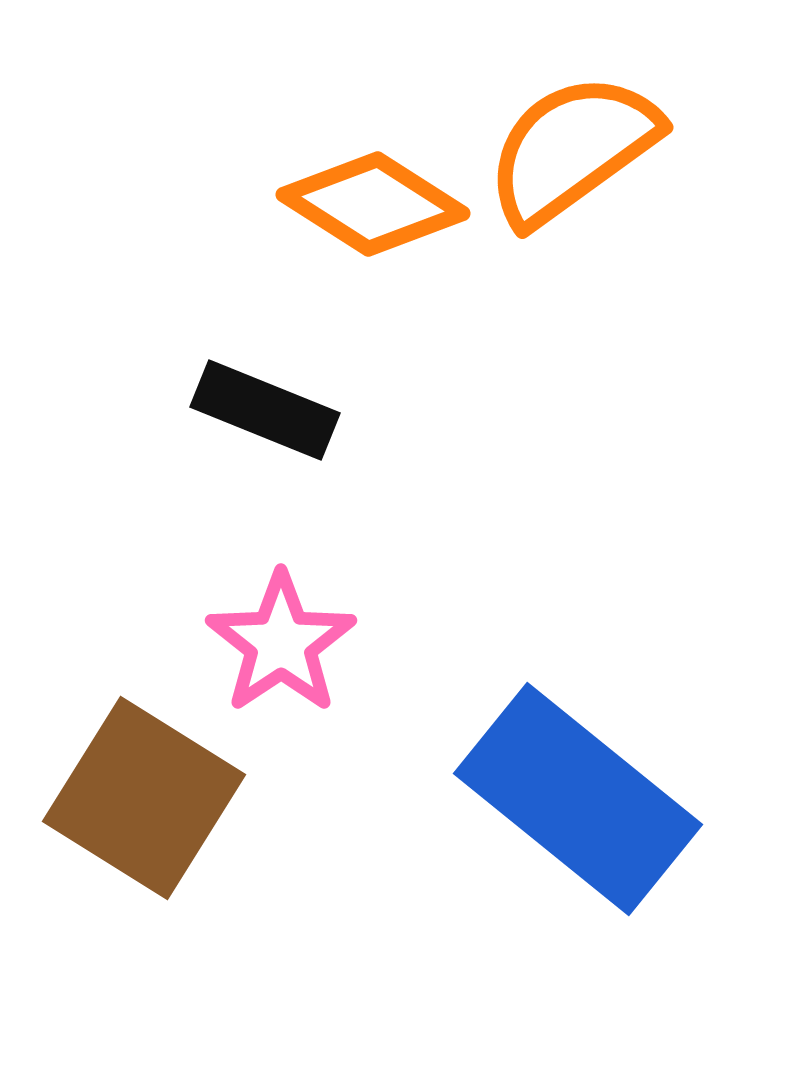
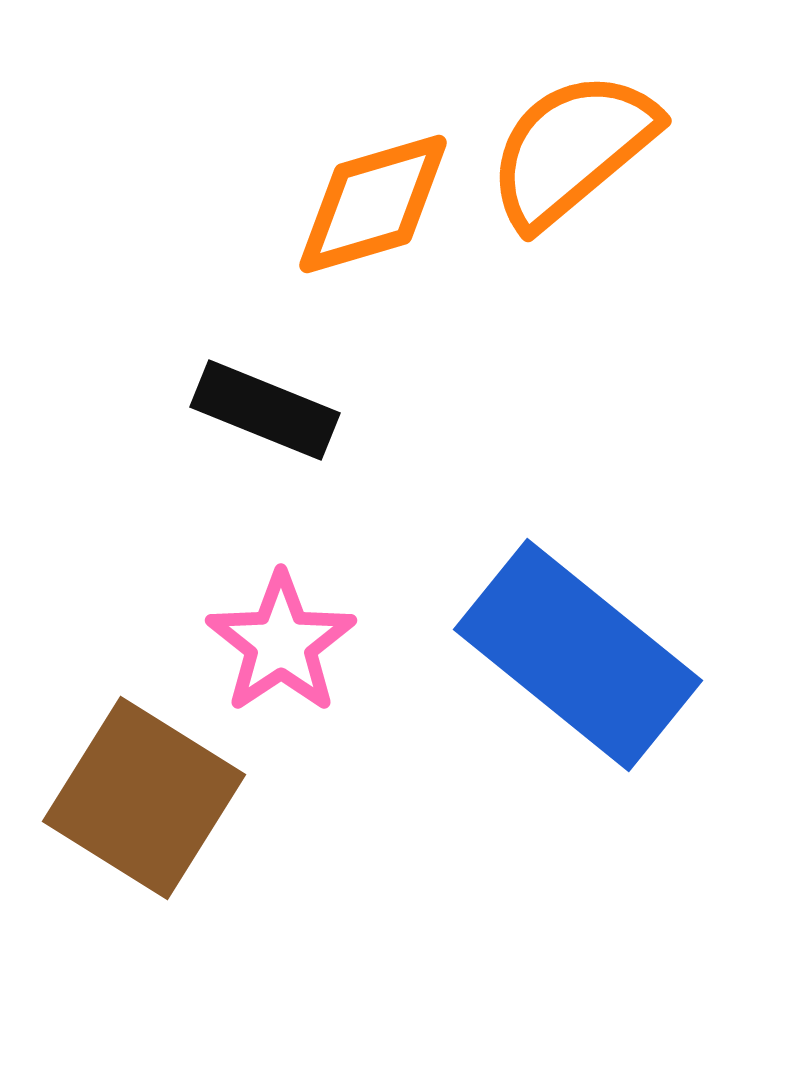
orange semicircle: rotated 4 degrees counterclockwise
orange diamond: rotated 49 degrees counterclockwise
blue rectangle: moved 144 px up
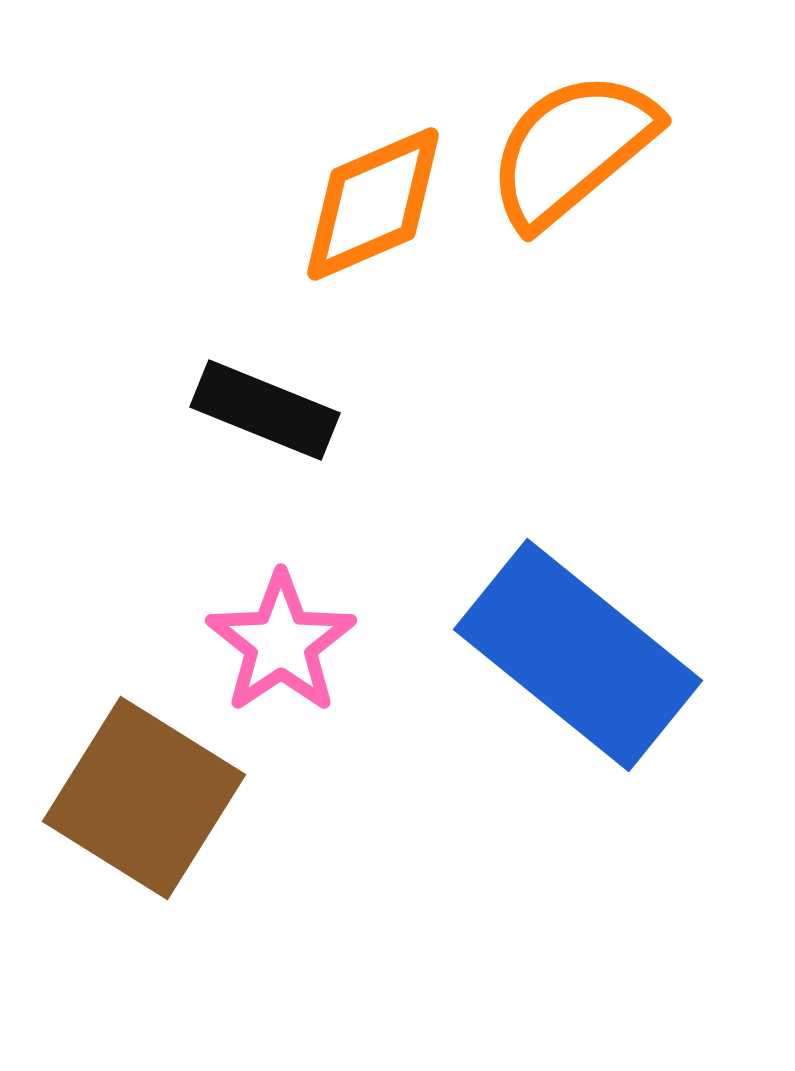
orange diamond: rotated 7 degrees counterclockwise
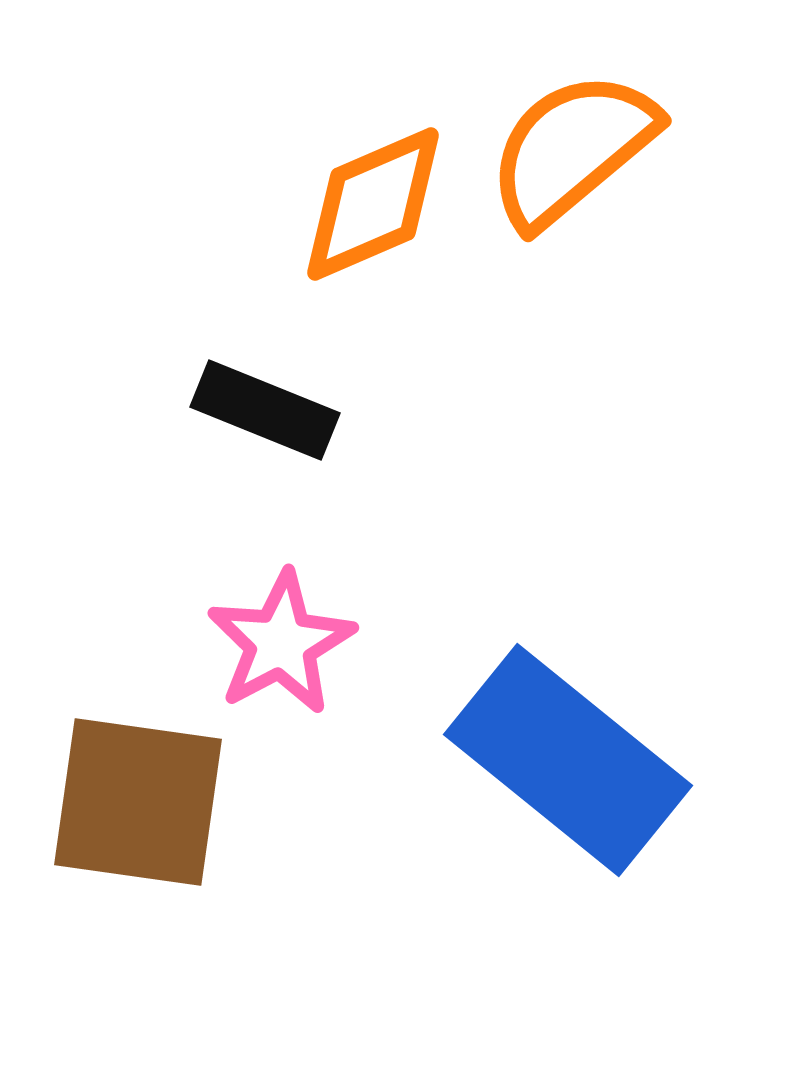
pink star: rotated 6 degrees clockwise
blue rectangle: moved 10 px left, 105 px down
brown square: moved 6 px left, 4 px down; rotated 24 degrees counterclockwise
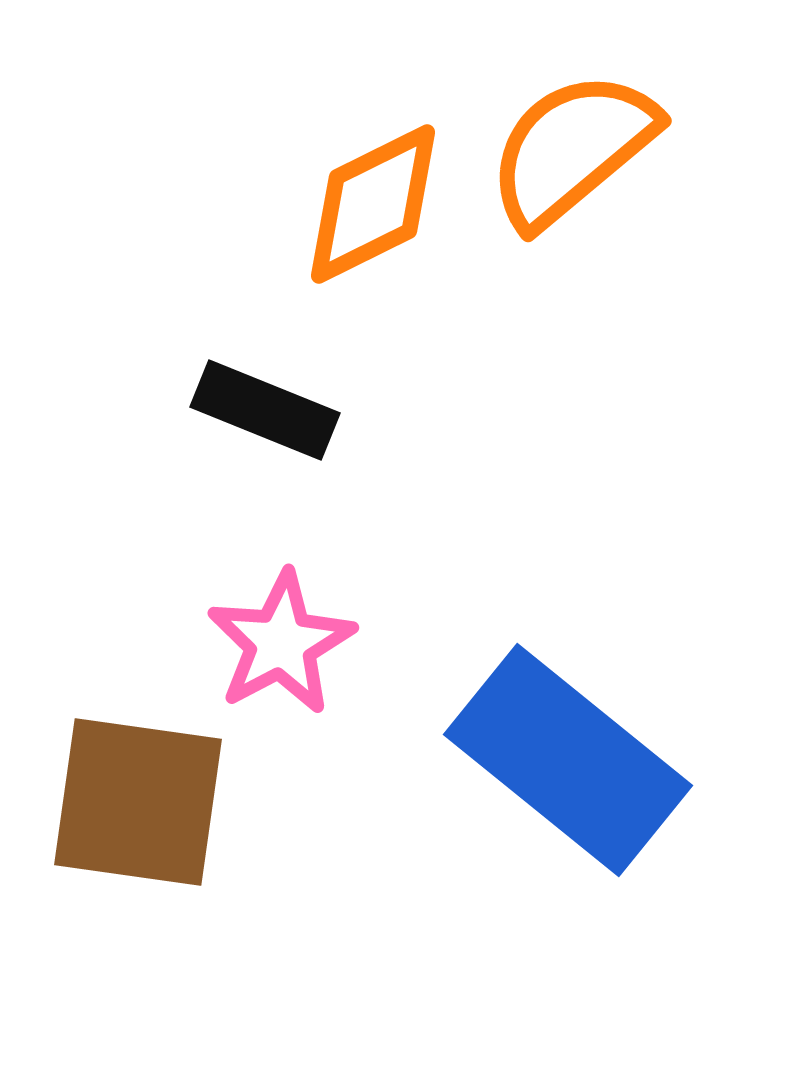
orange diamond: rotated 3 degrees counterclockwise
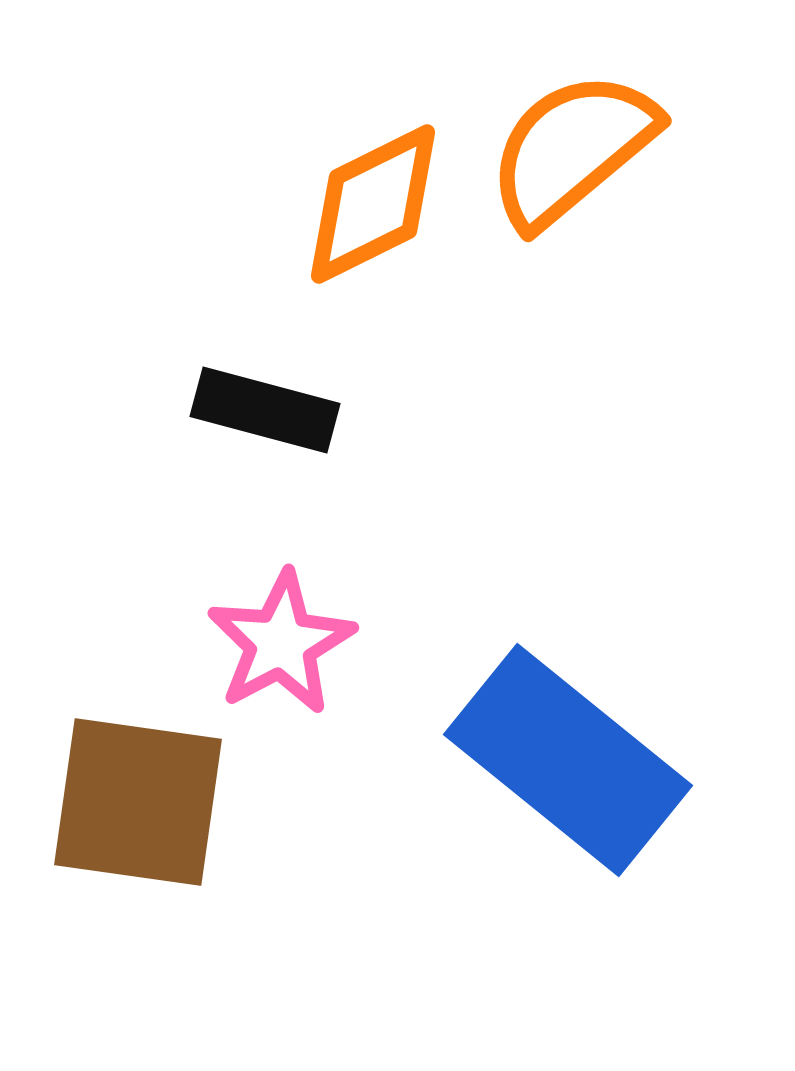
black rectangle: rotated 7 degrees counterclockwise
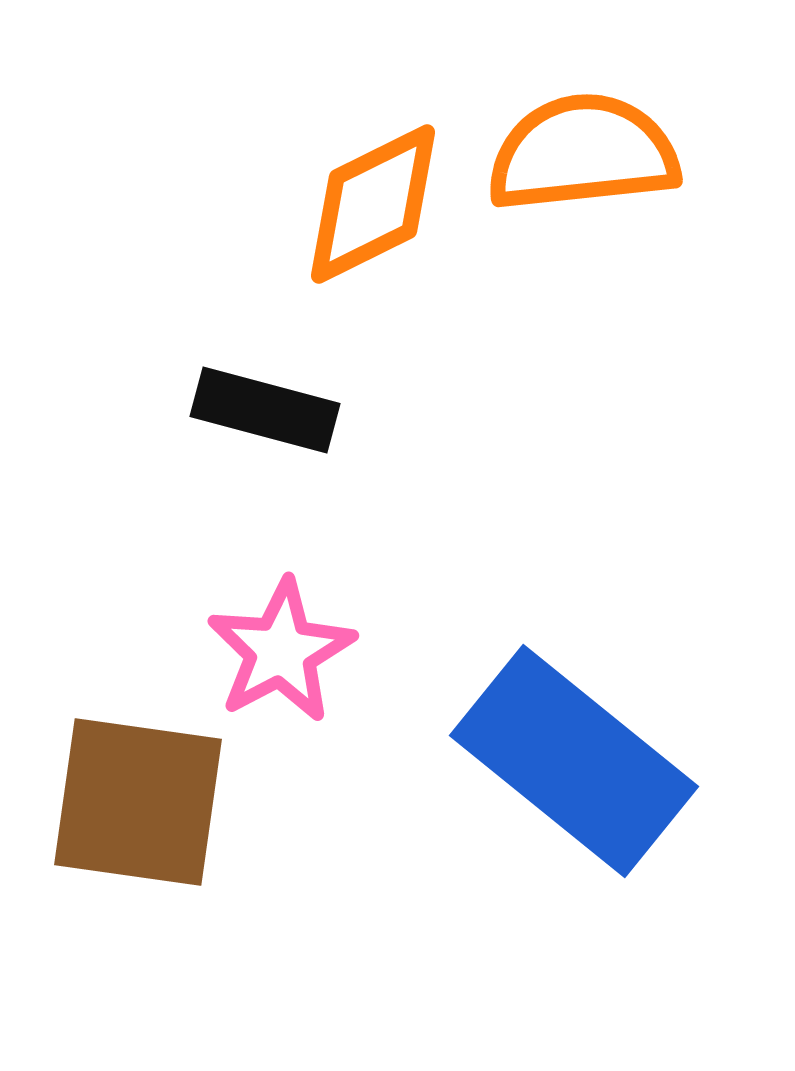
orange semicircle: moved 11 px right, 4 px down; rotated 34 degrees clockwise
pink star: moved 8 px down
blue rectangle: moved 6 px right, 1 px down
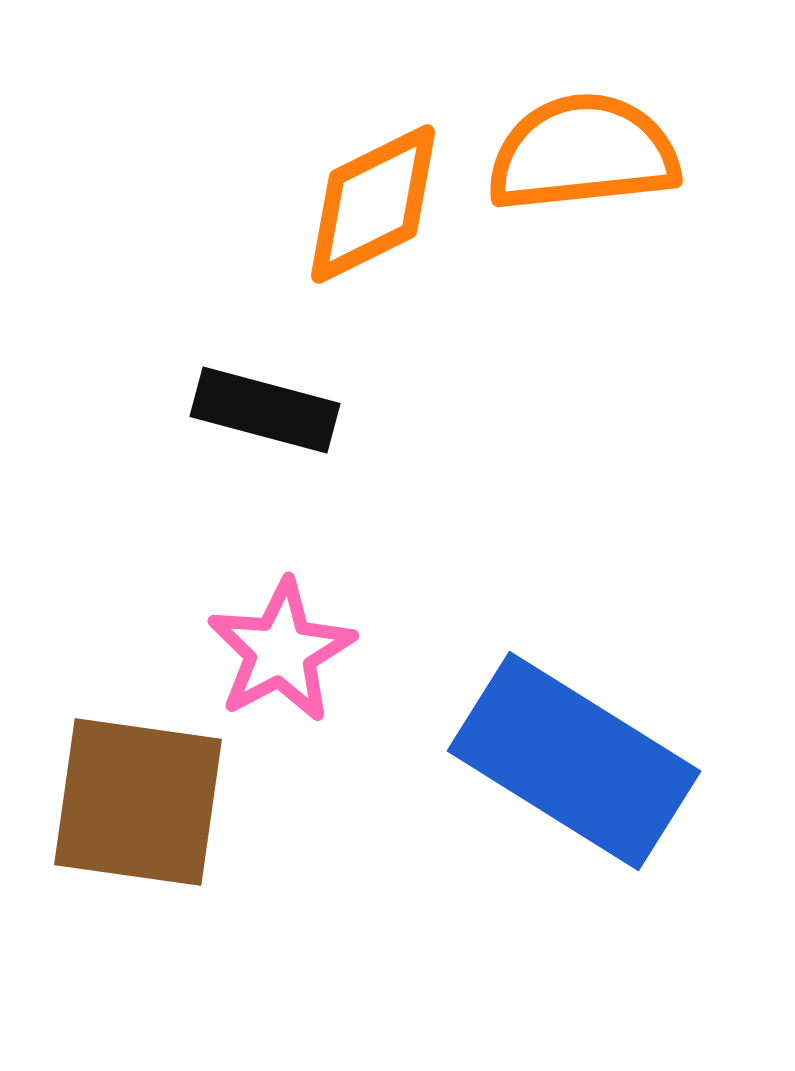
blue rectangle: rotated 7 degrees counterclockwise
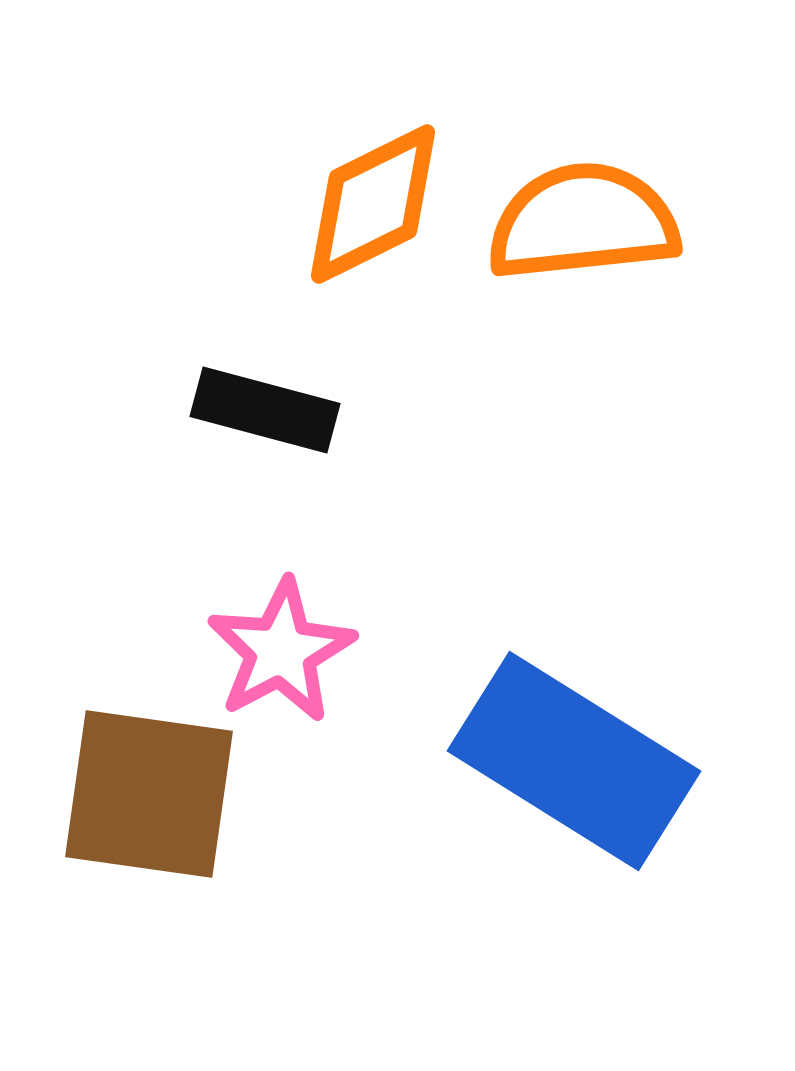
orange semicircle: moved 69 px down
brown square: moved 11 px right, 8 px up
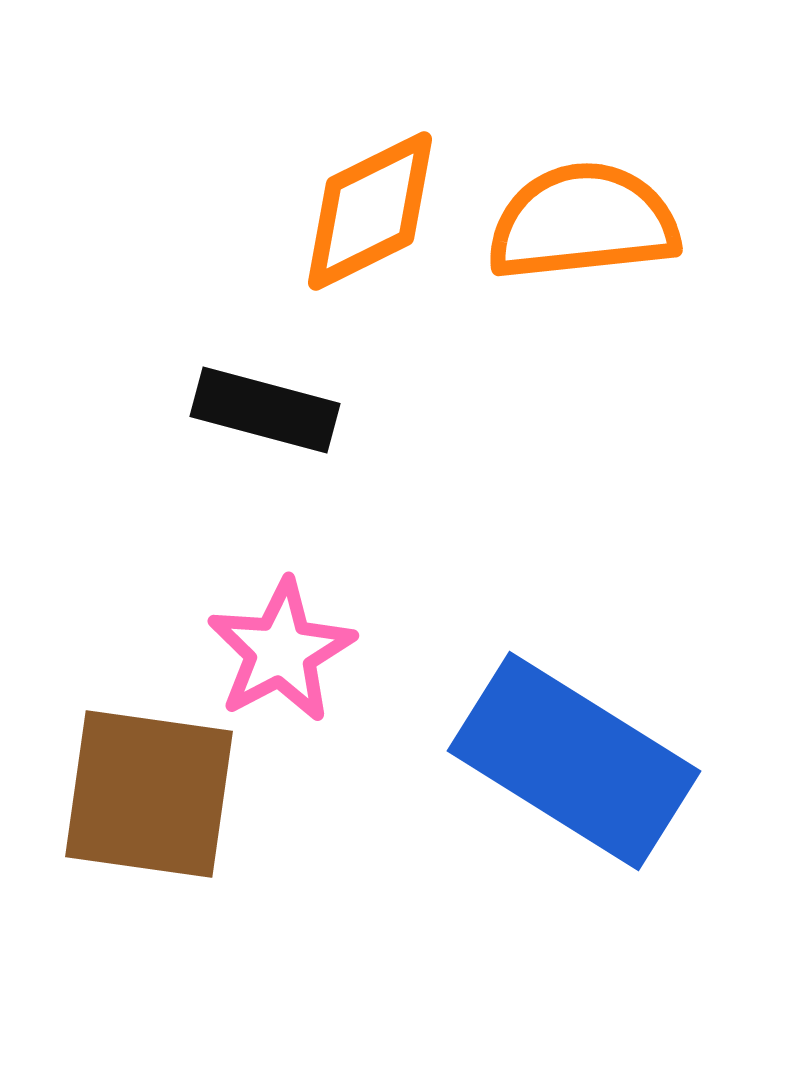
orange diamond: moved 3 px left, 7 px down
